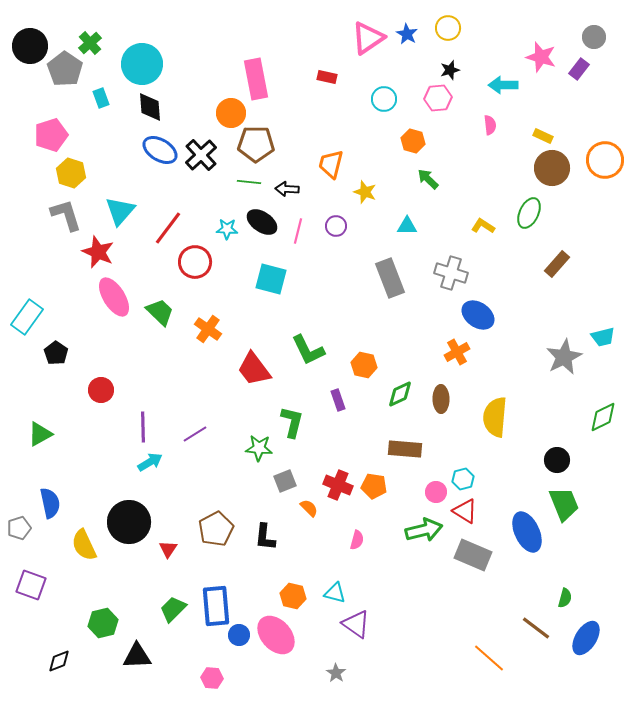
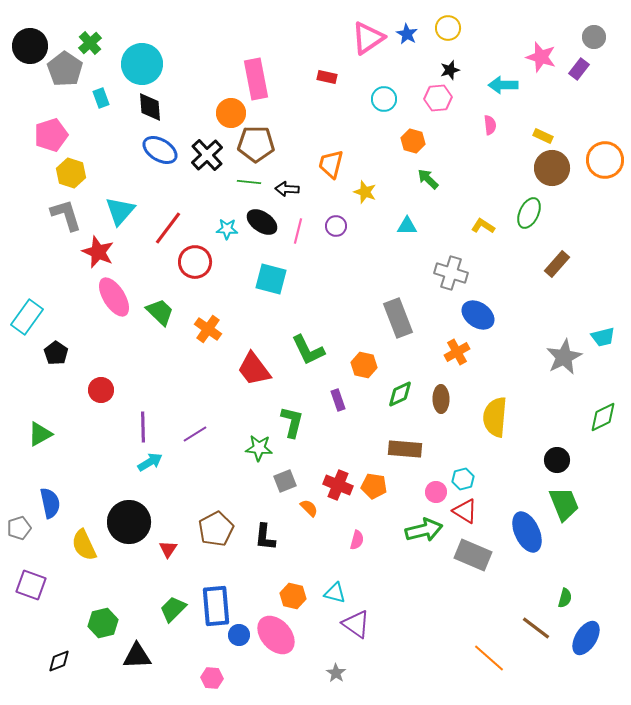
black cross at (201, 155): moved 6 px right
gray rectangle at (390, 278): moved 8 px right, 40 px down
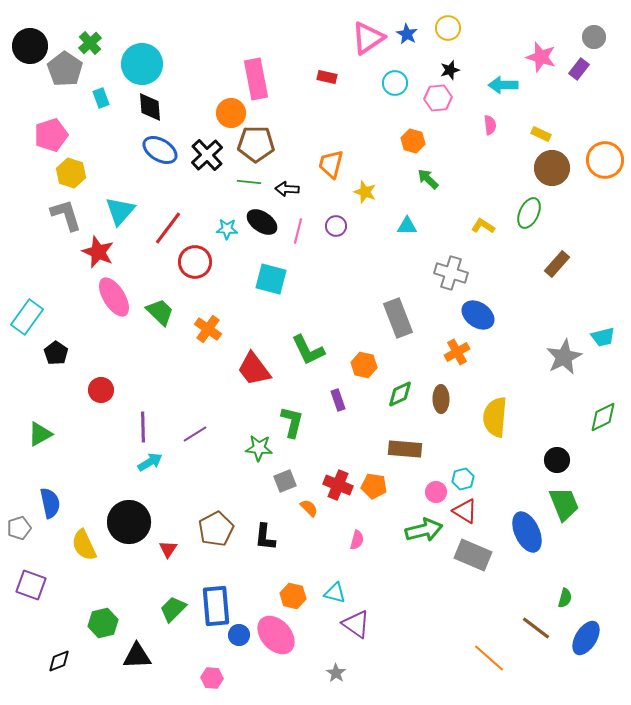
cyan circle at (384, 99): moved 11 px right, 16 px up
yellow rectangle at (543, 136): moved 2 px left, 2 px up
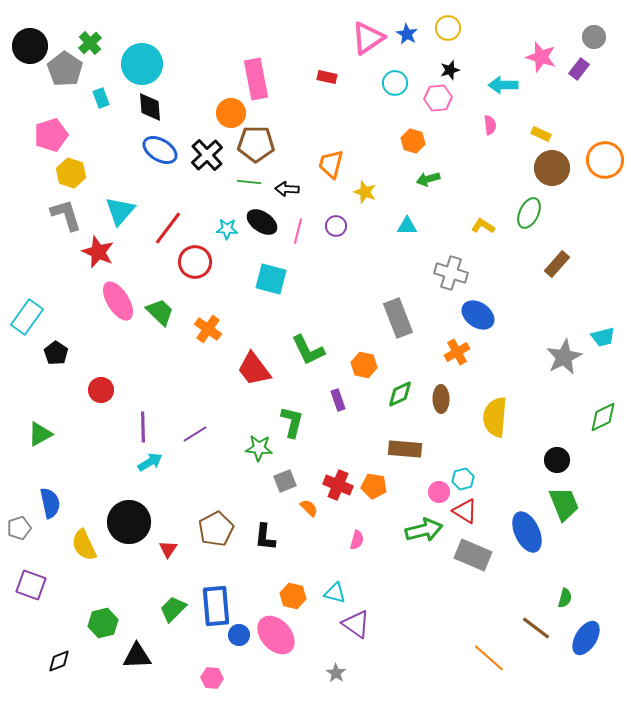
green arrow at (428, 179): rotated 60 degrees counterclockwise
pink ellipse at (114, 297): moved 4 px right, 4 px down
pink circle at (436, 492): moved 3 px right
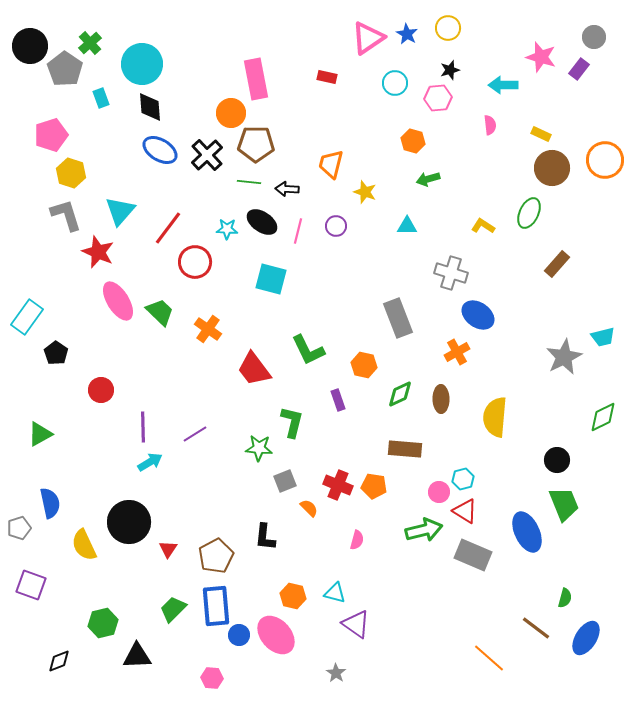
brown pentagon at (216, 529): moved 27 px down
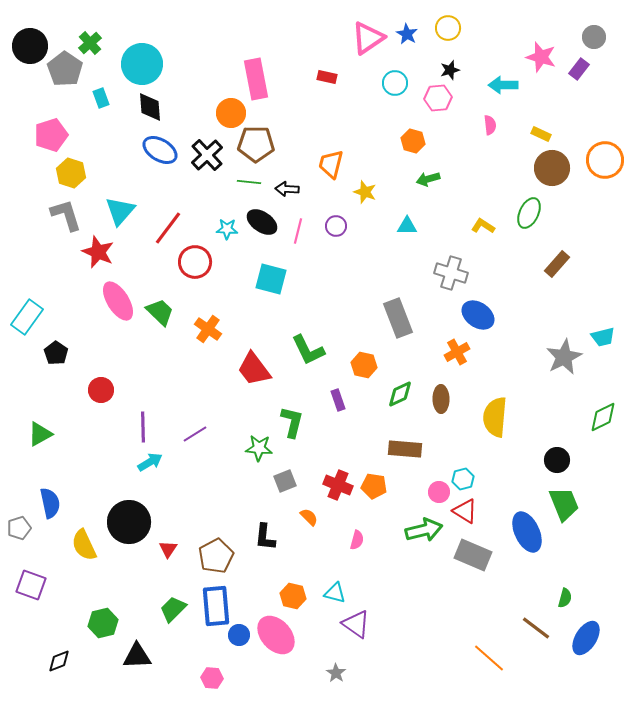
orange semicircle at (309, 508): moved 9 px down
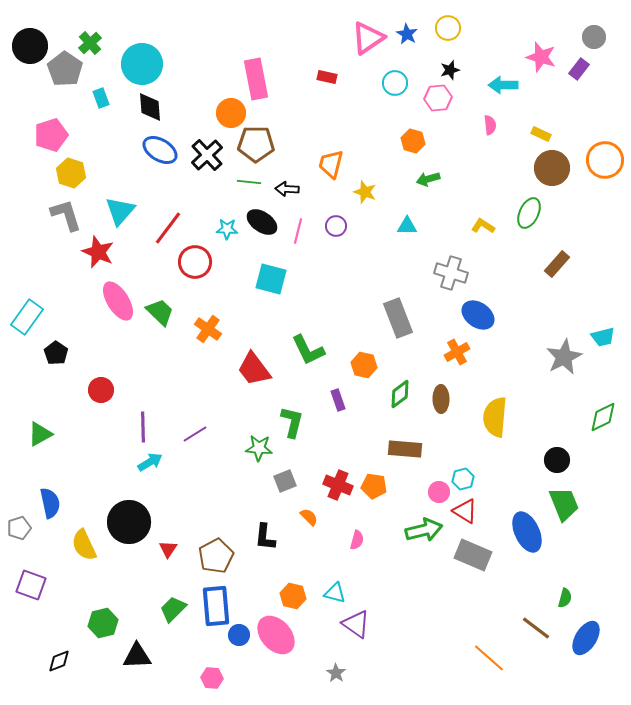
green diamond at (400, 394): rotated 12 degrees counterclockwise
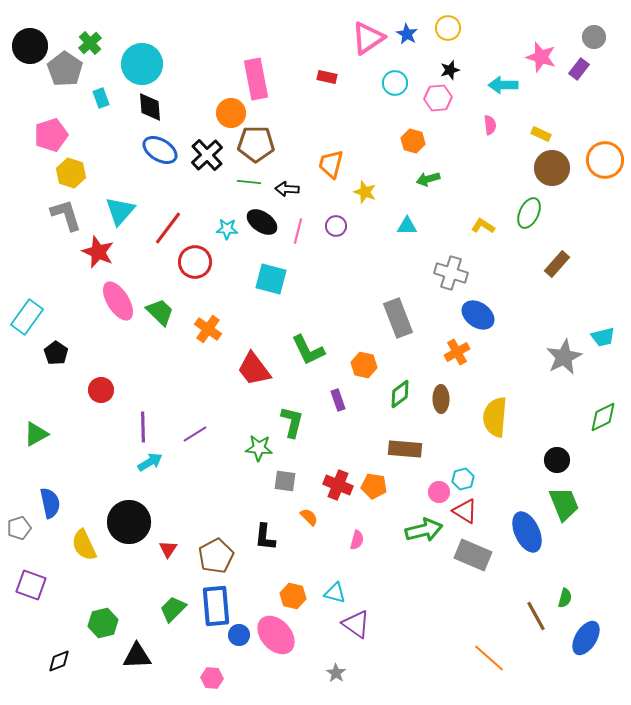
green triangle at (40, 434): moved 4 px left
gray square at (285, 481): rotated 30 degrees clockwise
brown line at (536, 628): moved 12 px up; rotated 24 degrees clockwise
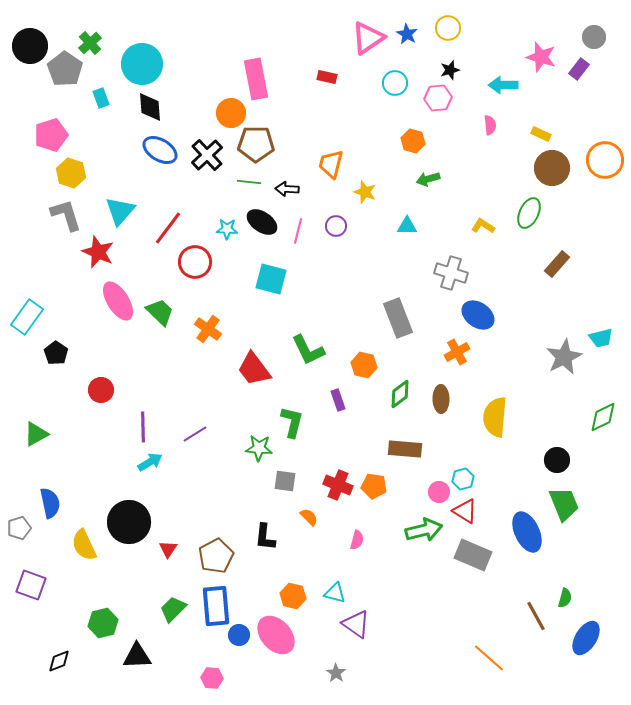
cyan trapezoid at (603, 337): moved 2 px left, 1 px down
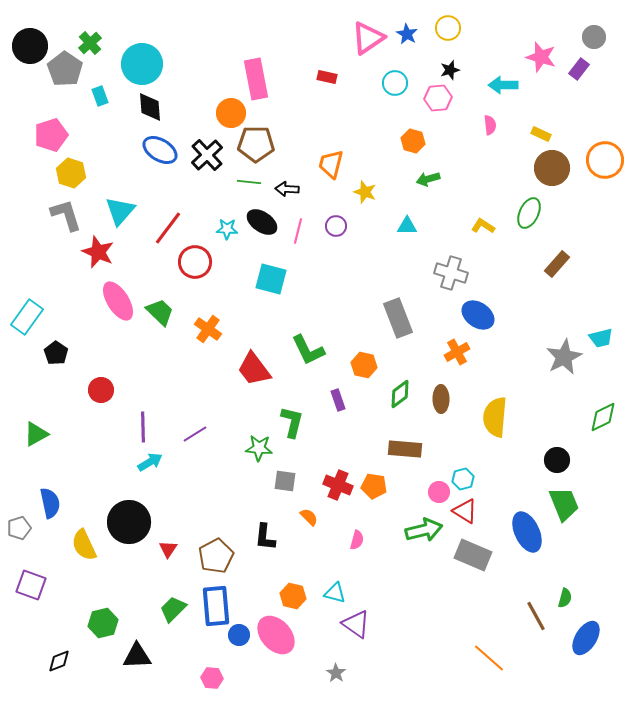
cyan rectangle at (101, 98): moved 1 px left, 2 px up
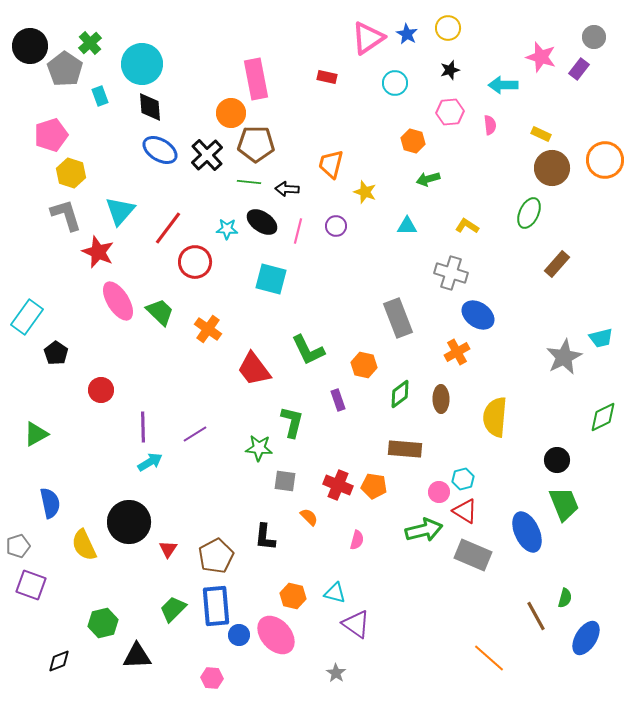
pink hexagon at (438, 98): moved 12 px right, 14 px down
yellow L-shape at (483, 226): moved 16 px left
gray pentagon at (19, 528): moved 1 px left, 18 px down
